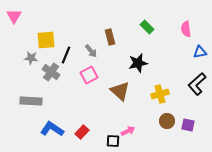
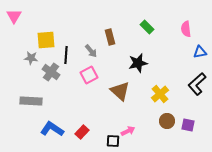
black line: rotated 18 degrees counterclockwise
yellow cross: rotated 24 degrees counterclockwise
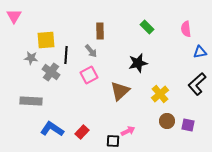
brown rectangle: moved 10 px left, 6 px up; rotated 14 degrees clockwise
brown triangle: rotated 35 degrees clockwise
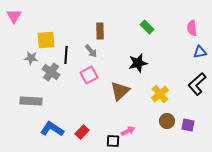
pink semicircle: moved 6 px right, 1 px up
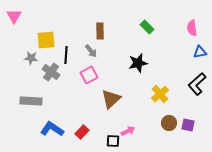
brown triangle: moved 9 px left, 8 px down
brown circle: moved 2 px right, 2 px down
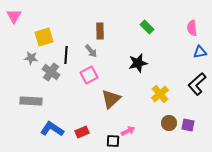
yellow square: moved 2 px left, 3 px up; rotated 12 degrees counterclockwise
red rectangle: rotated 24 degrees clockwise
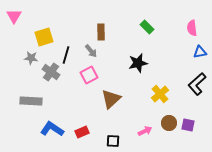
brown rectangle: moved 1 px right, 1 px down
black line: rotated 12 degrees clockwise
pink arrow: moved 17 px right
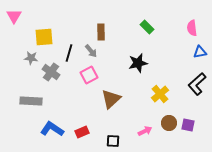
yellow square: rotated 12 degrees clockwise
black line: moved 3 px right, 2 px up
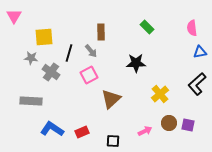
black star: moved 2 px left; rotated 12 degrees clockwise
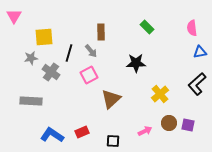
gray star: rotated 16 degrees counterclockwise
blue L-shape: moved 6 px down
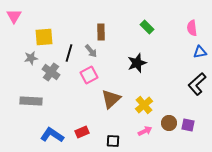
black star: moved 1 px right; rotated 18 degrees counterclockwise
yellow cross: moved 16 px left, 11 px down
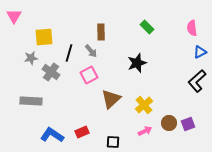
blue triangle: rotated 16 degrees counterclockwise
black L-shape: moved 3 px up
purple square: moved 1 px up; rotated 32 degrees counterclockwise
black square: moved 1 px down
